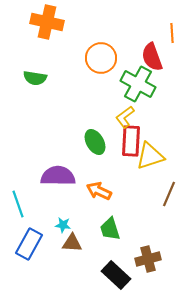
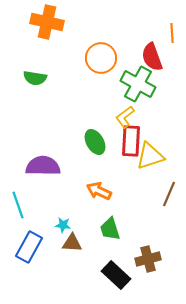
purple semicircle: moved 15 px left, 10 px up
cyan line: moved 1 px down
blue rectangle: moved 3 px down
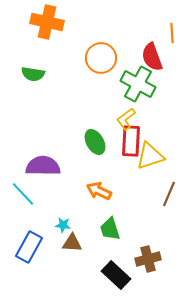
green semicircle: moved 2 px left, 4 px up
yellow L-shape: moved 1 px right, 2 px down
cyan line: moved 5 px right, 11 px up; rotated 24 degrees counterclockwise
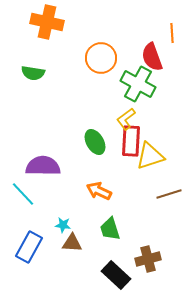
green semicircle: moved 1 px up
brown line: rotated 50 degrees clockwise
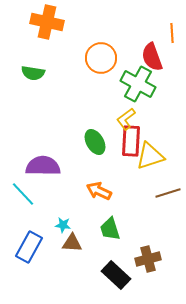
brown line: moved 1 px left, 1 px up
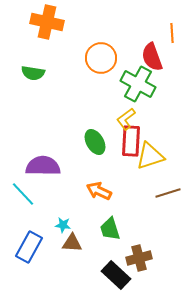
brown cross: moved 9 px left, 1 px up
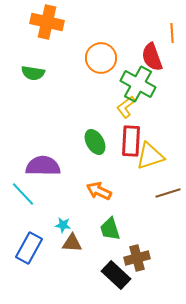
yellow L-shape: moved 12 px up
blue rectangle: moved 1 px down
brown cross: moved 2 px left
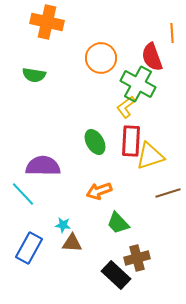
green semicircle: moved 1 px right, 2 px down
orange arrow: rotated 45 degrees counterclockwise
green trapezoid: moved 8 px right, 6 px up; rotated 25 degrees counterclockwise
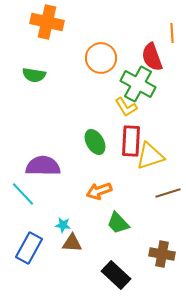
yellow L-shape: rotated 85 degrees counterclockwise
brown cross: moved 25 px right, 4 px up; rotated 25 degrees clockwise
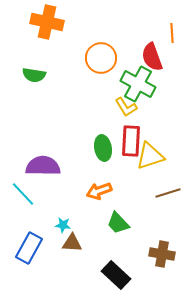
green ellipse: moved 8 px right, 6 px down; rotated 20 degrees clockwise
